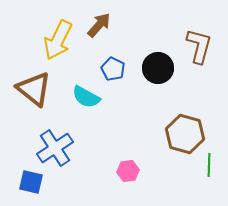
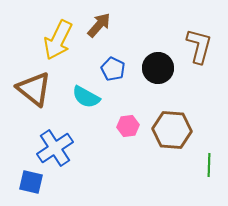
brown hexagon: moved 13 px left, 4 px up; rotated 12 degrees counterclockwise
pink hexagon: moved 45 px up
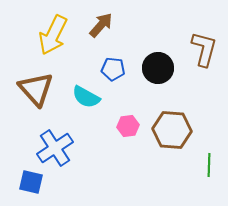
brown arrow: moved 2 px right
yellow arrow: moved 5 px left, 5 px up
brown L-shape: moved 5 px right, 3 px down
blue pentagon: rotated 20 degrees counterclockwise
brown triangle: moved 2 px right; rotated 9 degrees clockwise
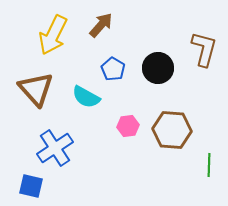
blue pentagon: rotated 25 degrees clockwise
blue square: moved 4 px down
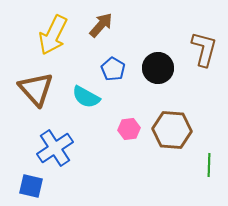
pink hexagon: moved 1 px right, 3 px down
